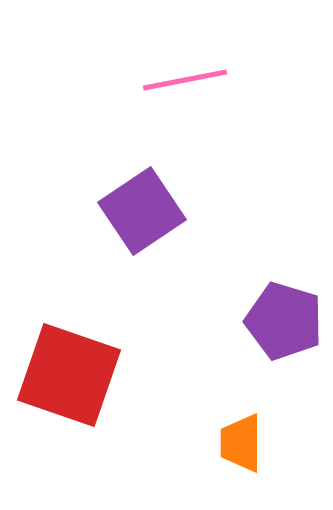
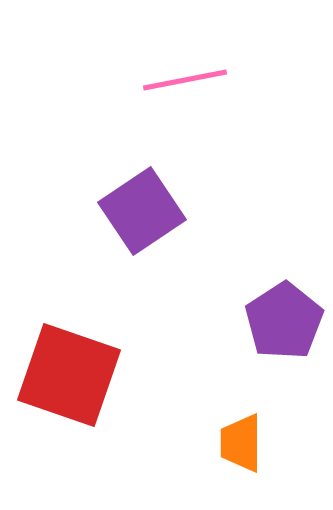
purple pentagon: rotated 22 degrees clockwise
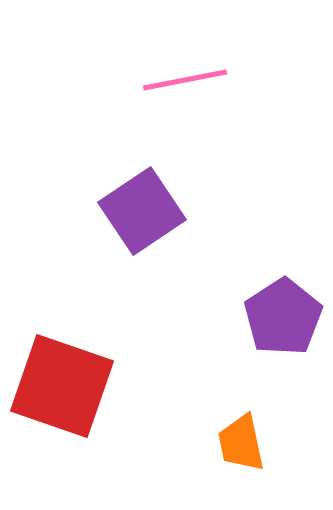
purple pentagon: moved 1 px left, 4 px up
red square: moved 7 px left, 11 px down
orange trapezoid: rotated 12 degrees counterclockwise
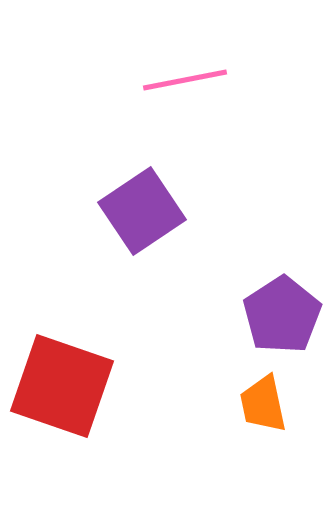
purple pentagon: moved 1 px left, 2 px up
orange trapezoid: moved 22 px right, 39 px up
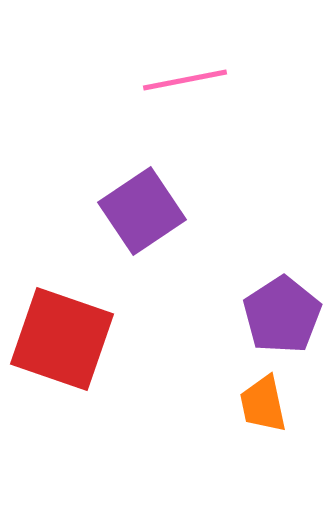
red square: moved 47 px up
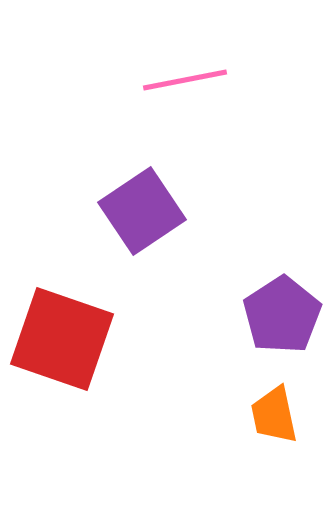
orange trapezoid: moved 11 px right, 11 px down
